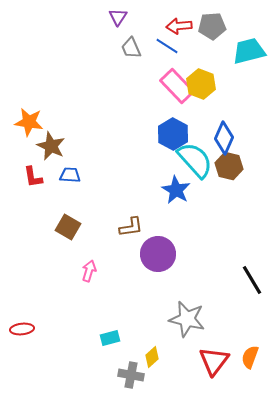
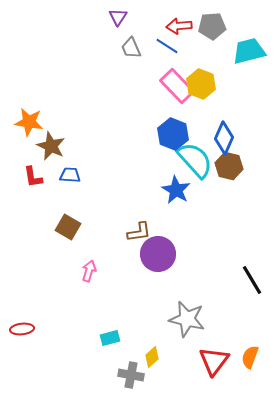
blue hexagon: rotated 8 degrees counterclockwise
brown L-shape: moved 8 px right, 5 px down
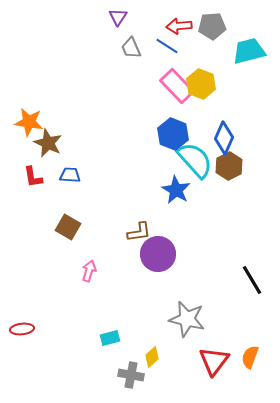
brown star: moved 3 px left, 3 px up
brown hexagon: rotated 20 degrees clockwise
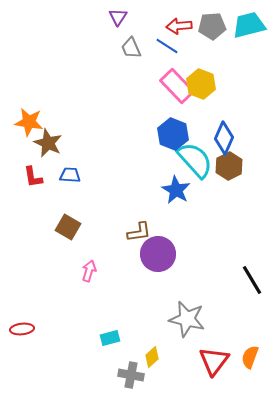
cyan trapezoid: moved 26 px up
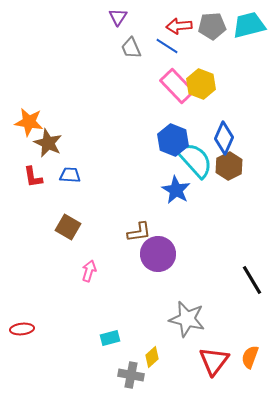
blue hexagon: moved 6 px down
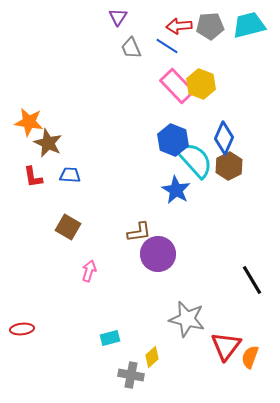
gray pentagon: moved 2 px left
red triangle: moved 12 px right, 15 px up
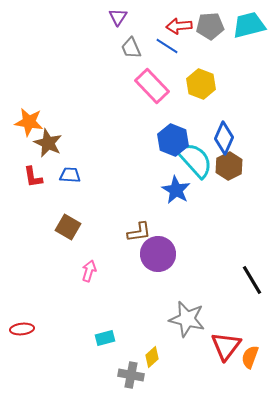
pink rectangle: moved 25 px left
cyan rectangle: moved 5 px left
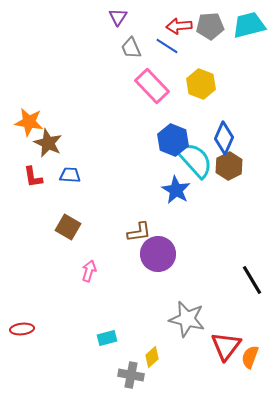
cyan rectangle: moved 2 px right
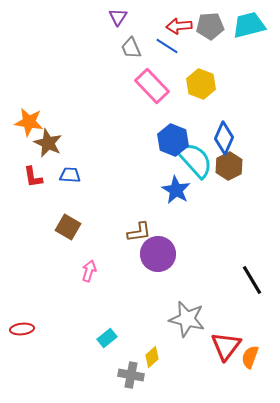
cyan rectangle: rotated 24 degrees counterclockwise
